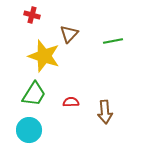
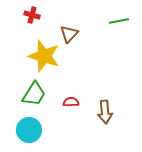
green line: moved 6 px right, 20 px up
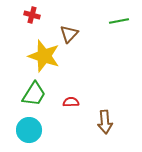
brown arrow: moved 10 px down
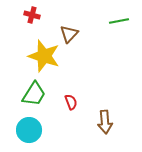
red semicircle: rotated 70 degrees clockwise
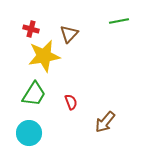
red cross: moved 1 px left, 14 px down
yellow star: rotated 28 degrees counterclockwise
brown arrow: rotated 45 degrees clockwise
cyan circle: moved 3 px down
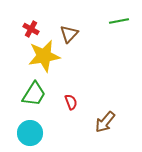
red cross: rotated 14 degrees clockwise
cyan circle: moved 1 px right
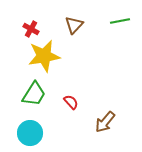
green line: moved 1 px right
brown triangle: moved 5 px right, 9 px up
red semicircle: rotated 21 degrees counterclockwise
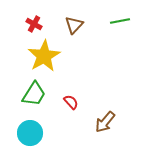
red cross: moved 3 px right, 5 px up
yellow star: rotated 20 degrees counterclockwise
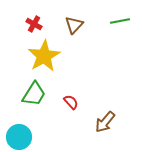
cyan circle: moved 11 px left, 4 px down
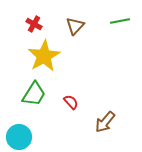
brown triangle: moved 1 px right, 1 px down
